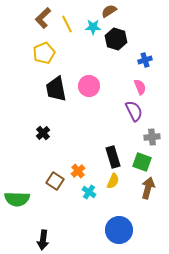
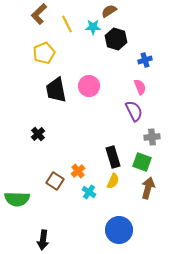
brown L-shape: moved 4 px left, 4 px up
black trapezoid: moved 1 px down
black cross: moved 5 px left, 1 px down
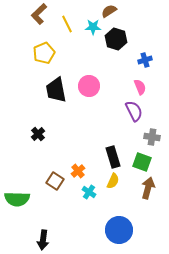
gray cross: rotated 14 degrees clockwise
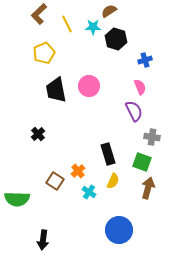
black rectangle: moved 5 px left, 3 px up
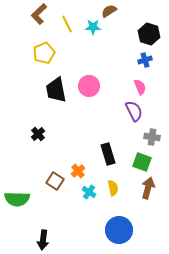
black hexagon: moved 33 px right, 5 px up
yellow semicircle: moved 7 px down; rotated 35 degrees counterclockwise
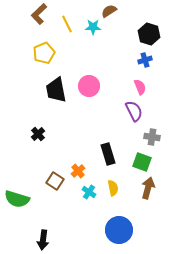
green semicircle: rotated 15 degrees clockwise
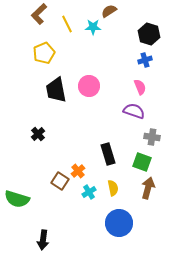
purple semicircle: rotated 45 degrees counterclockwise
brown square: moved 5 px right
cyan cross: rotated 24 degrees clockwise
blue circle: moved 7 px up
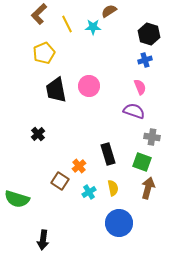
orange cross: moved 1 px right, 5 px up
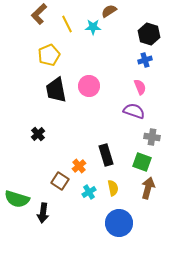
yellow pentagon: moved 5 px right, 2 px down
black rectangle: moved 2 px left, 1 px down
black arrow: moved 27 px up
